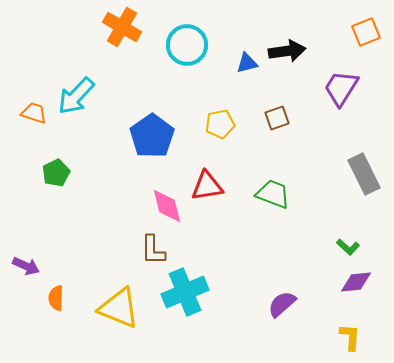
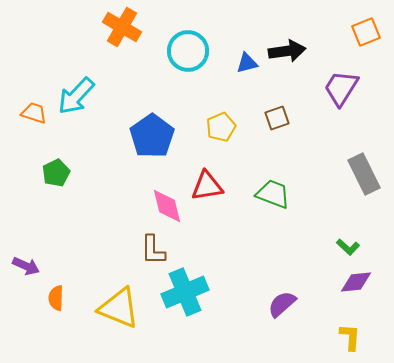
cyan circle: moved 1 px right, 6 px down
yellow pentagon: moved 1 px right, 3 px down; rotated 12 degrees counterclockwise
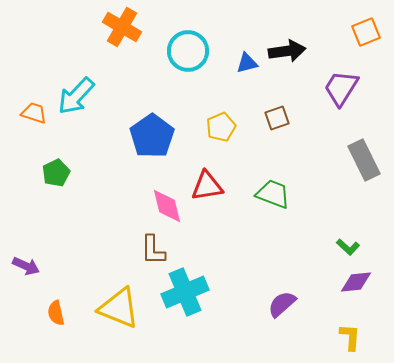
gray rectangle: moved 14 px up
orange semicircle: moved 15 px down; rotated 15 degrees counterclockwise
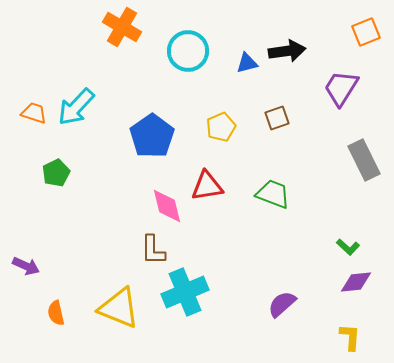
cyan arrow: moved 11 px down
